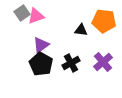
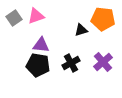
gray square: moved 8 px left, 5 px down
orange pentagon: moved 1 px left, 2 px up
black triangle: rotated 24 degrees counterclockwise
purple triangle: rotated 42 degrees clockwise
black pentagon: moved 3 px left, 1 px down; rotated 20 degrees counterclockwise
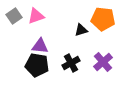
gray square: moved 2 px up
purple triangle: moved 1 px left, 1 px down
black pentagon: moved 1 px left
